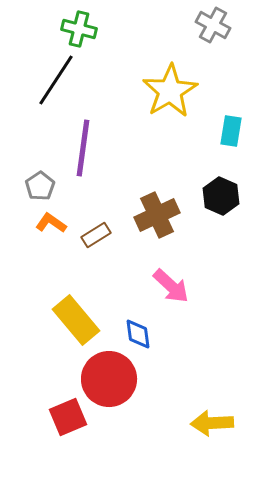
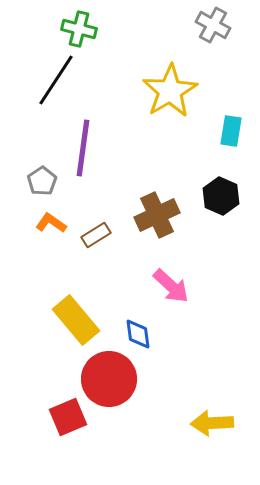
gray pentagon: moved 2 px right, 5 px up
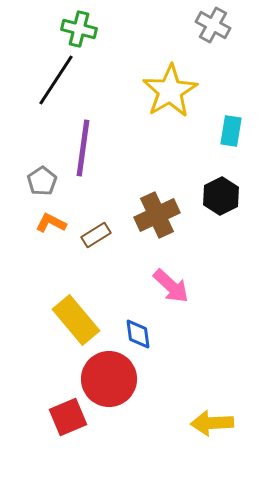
black hexagon: rotated 9 degrees clockwise
orange L-shape: rotated 8 degrees counterclockwise
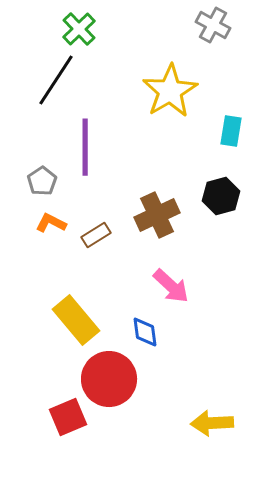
green cross: rotated 32 degrees clockwise
purple line: moved 2 px right, 1 px up; rotated 8 degrees counterclockwise
black hexagon: rotated 12 degrees clockwise
blue diamond: moved 7 px right, 2 px up
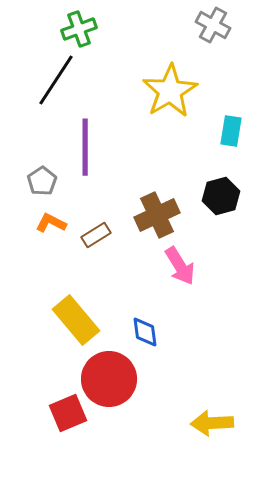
green cross: rotated 24 degrees clockwise
pink arrow: moved 9 px right, 20 px up; rotated 15 degrees clockwise
red square: moved 4 px up
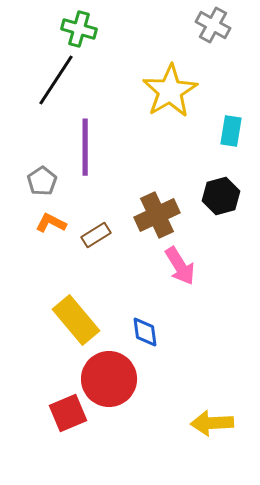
green cross: rotated 36 degrees clockwise
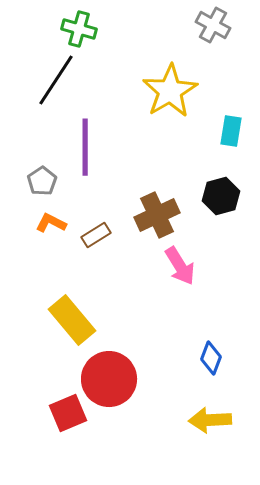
yellow rectangle: moved 4 px left
blue diamond: moved 66 px right, 26 px down; rotated 28 degrees clockwise
yellow arrow: moved 2 px left, 3 px up
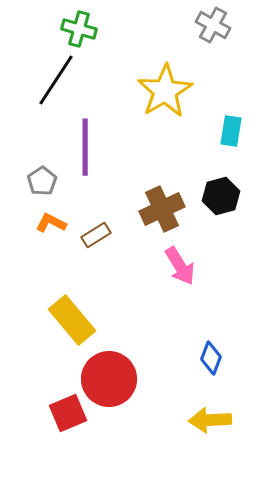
yellow star: moved 5 px left
brown cross: moved 5 px right, 6 px up
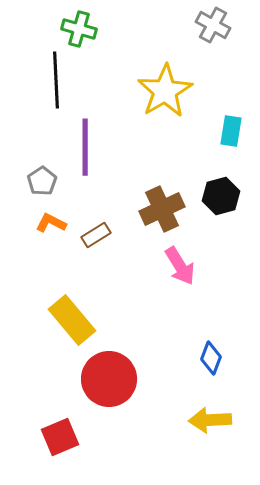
black line: rotated 36 degrees counterclockwise
red square: moved 8 px left, 24 px down
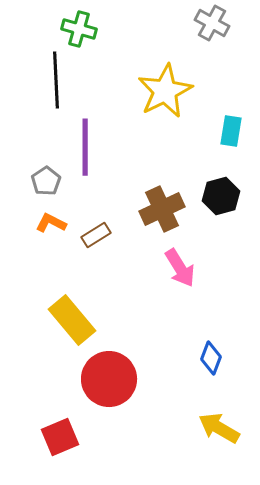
gray cross: moved 1 px left, 2 px up
yellow star: rotated 4 degrees clockwise
gray pentagon: moved 4 px right
pink arrow: moved 2 px down
yellow arrow: moved 9 px right, 8 px down; rotated 33 degrees clockwise
